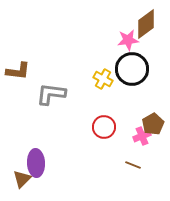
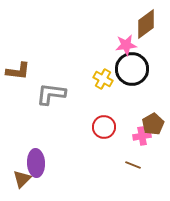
pink star: moved 2 px left, 5 px down
pink cross: rotated 12 degrees clockwise
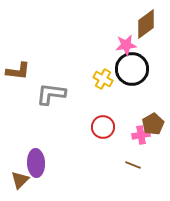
red circle: moved 1 px left
pink cross: moved 1 px left, 1 px up
brown triangle: moved 2 px left, 1 px down
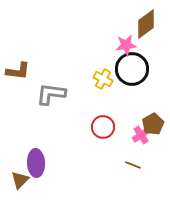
pink cross: rotated 24 degrees counterclockwise
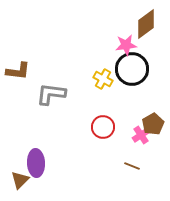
brown line: moved 1 px left, 1 px down
